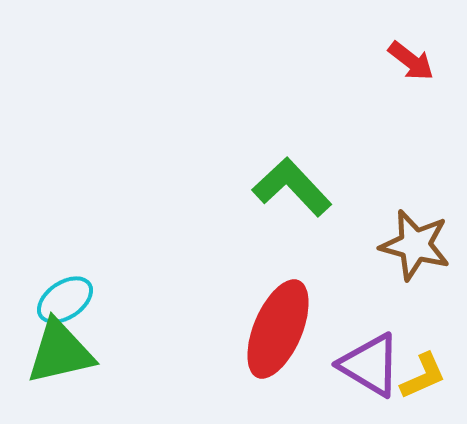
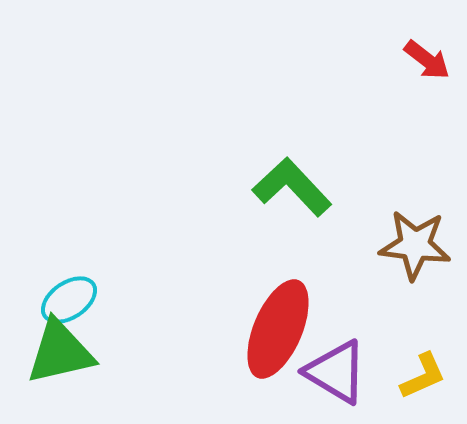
red arrow: moved 16 px right, 1 px up
brown star: rotated 8 degrees counterclockwise
cyan ellipse: moved 4 px right
purple triangle: moved 34 px left, 7 px down
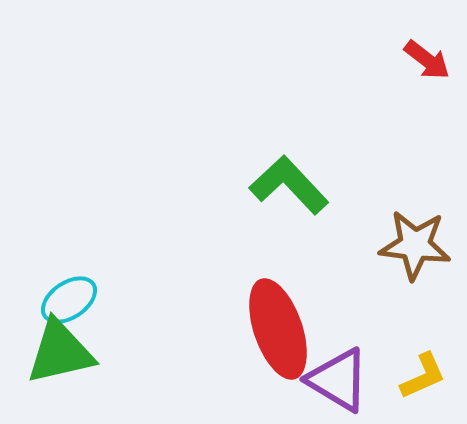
green L-shape: moved 3 px left, 2 px up
red ellipse: rotated 42 degrees counterclockwise
purple triangle: moved 2 px right, 8 px down
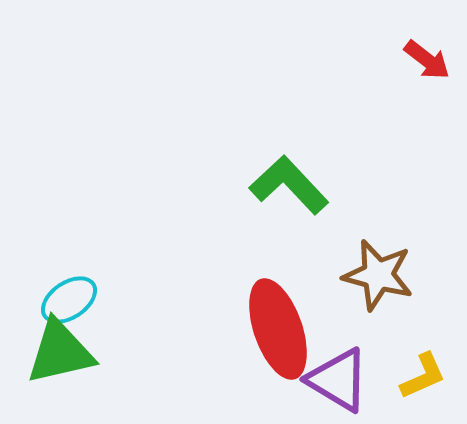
brown star: moved 37 px left, 30 px down; rotated 8 degrees clockwise
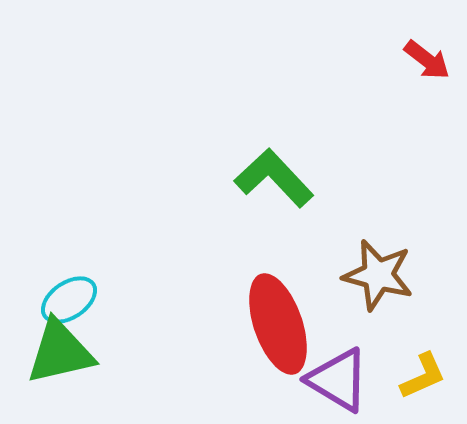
green L-shape: moved 15 px left, 7 px up
red ellipse: moved 5 px up
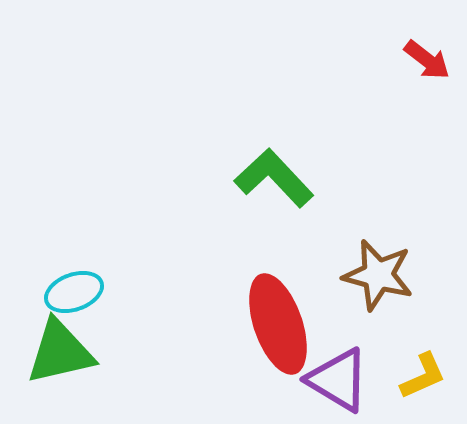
cyan ellipse: moved 5 px right, 8 px up; rotated 14 degrees clockwise
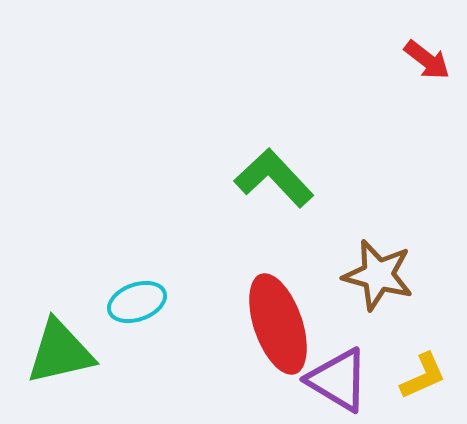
cyan ellipse: moved 63 px right, 10 px down
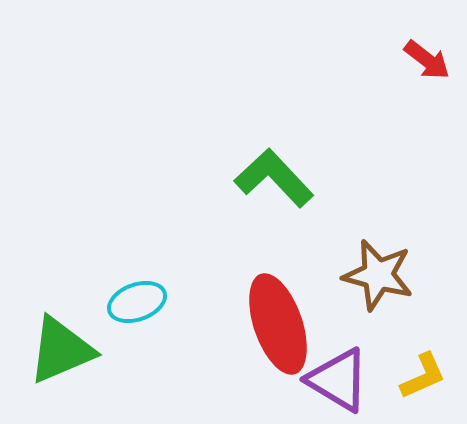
green triangle: moved 1 px right, 2 px up; rotated 10 degrees counterclockwise
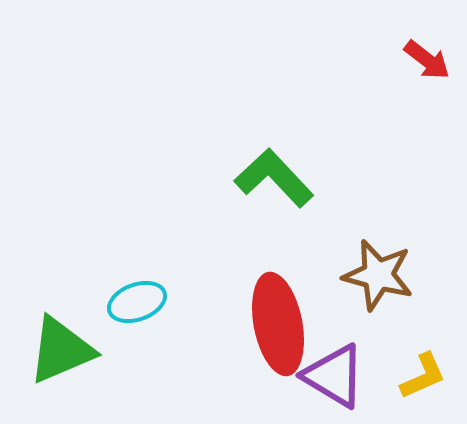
red ellipse: rotated 8 degrees clockwise
purple triangle: moved 4 px left, 4 px up
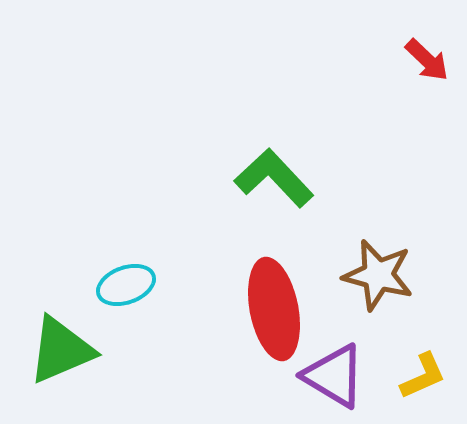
red arrow: rotated 6 degrees clockwise
cyan ellipse: moved 11 px left, 17 px up
red ellipse: moved 4 px left, 15 px up
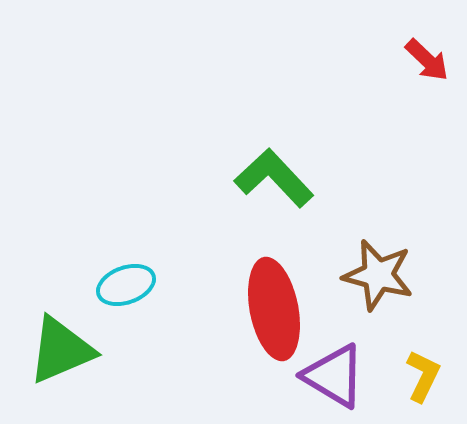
yellow L-shape: rotated 40 degrees counterclockwise
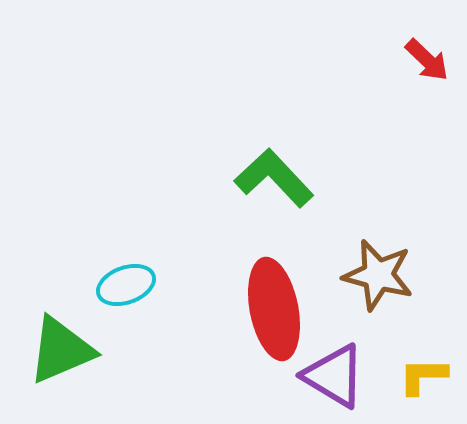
yellow L-shape: rotated 116 degrees counterclockwise
